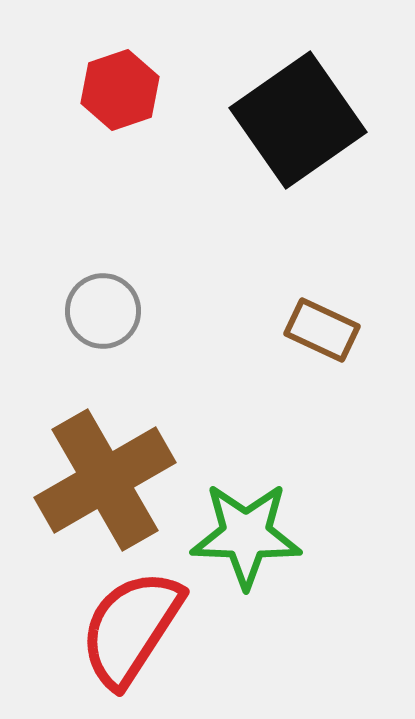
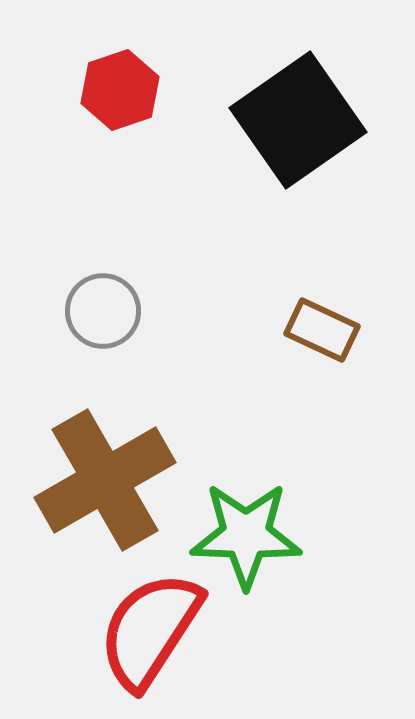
red semicircle: moved 19 px right, 2 px down
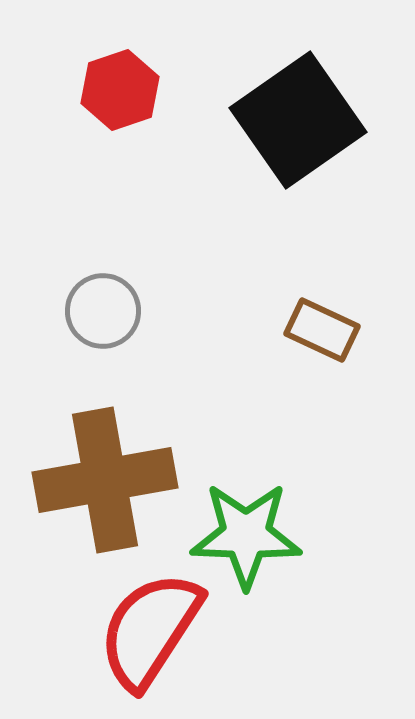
brown cross: rotated 20 degrees clockwise
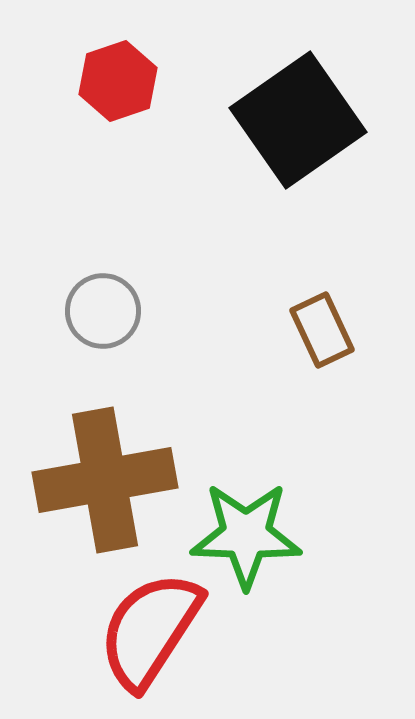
red hexagon: moved 2 px left, 9 px up
brown rectangle: rotated 40 degrees clockwise
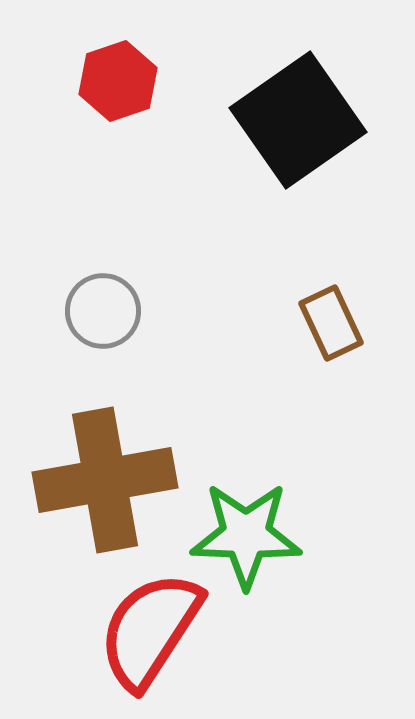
brown rectangle: moved 9 px right, 7 px up
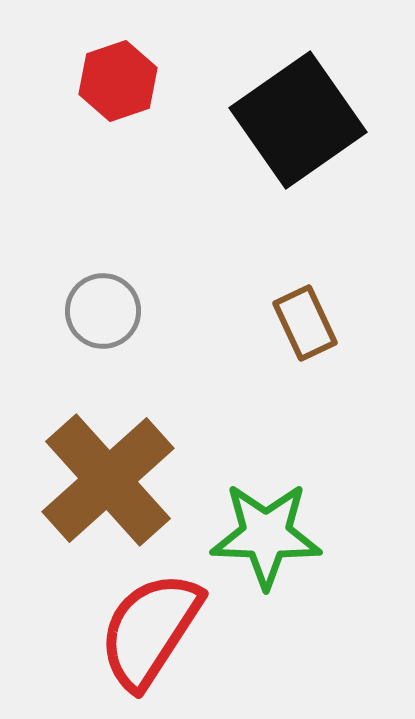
brown rectangle: moved 26 px left
brown cross: moved 3 px right; rotated 32 degrees counterclockwise
green star: moved 20 px right
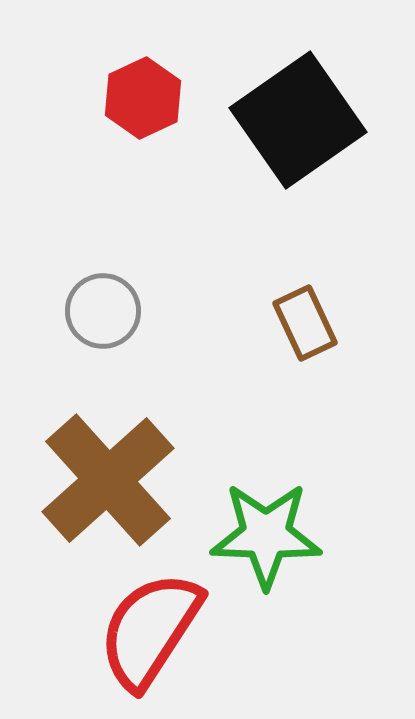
red hexagon: moved 25 px right, 17 px down; rotated 6 degrees counterclockwise
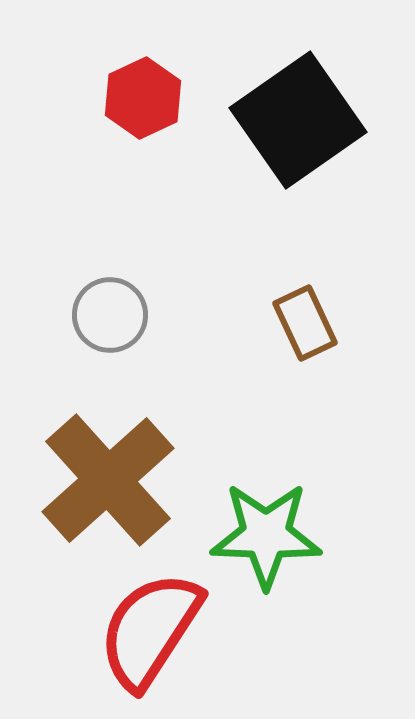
gray circle: moved 7 px right, 4 px down
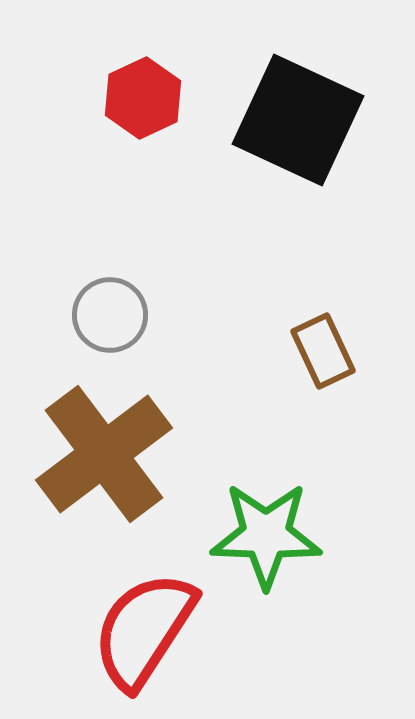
black square: rotated 30 degrees counterclockwise
brown rectangle: moved 18 px right, 28 px down
brown cross: moved 4 px left, 26 px up; rotated 5 degrees clockwise
red semicircle: moved 6 px left
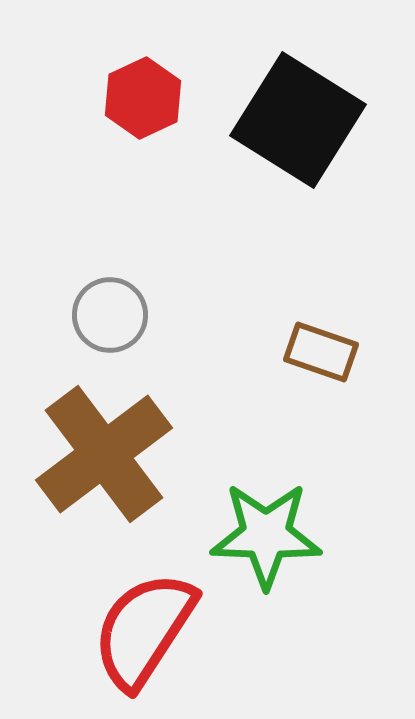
black square: rotated 7 degrees clockwise
brown rectangle: moved 2 px left, 1 px down; rotated 46 degrees counterclockwise
